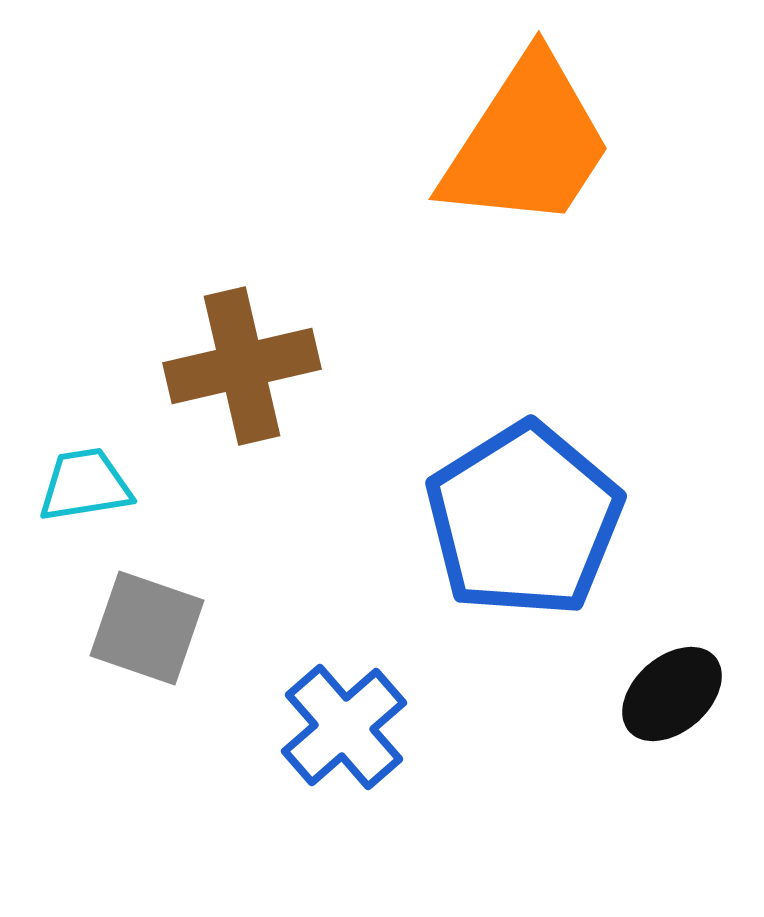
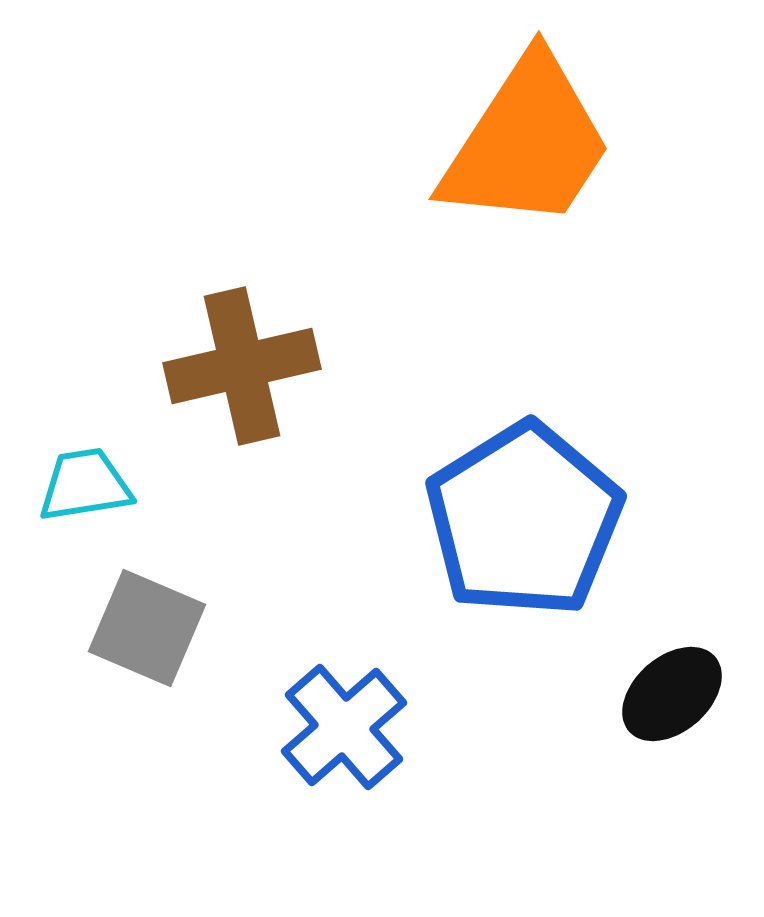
gray square: rotated 4 degrees clockwise
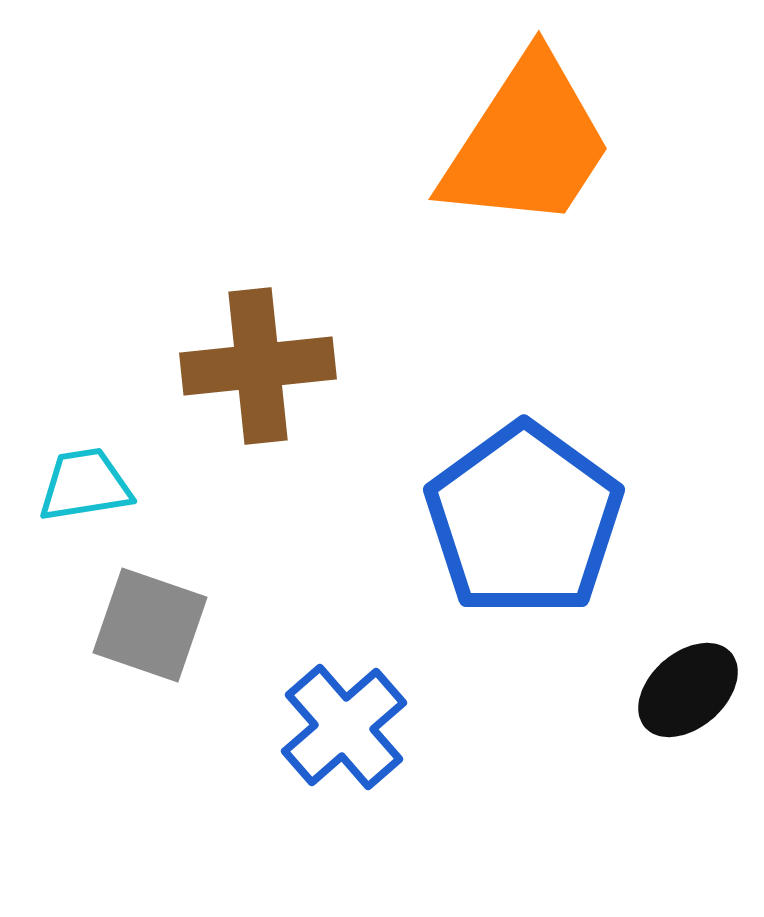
brown cross: moved 16 px right; rotated 7 degrees clockwise
blue pentagon: rotated 4 degrees counterclockwise
gray square: moved 3 px right, 3 px up; rotated 4 degrees counterclockwise
black ellipse: moved 16 px right, 4 px up
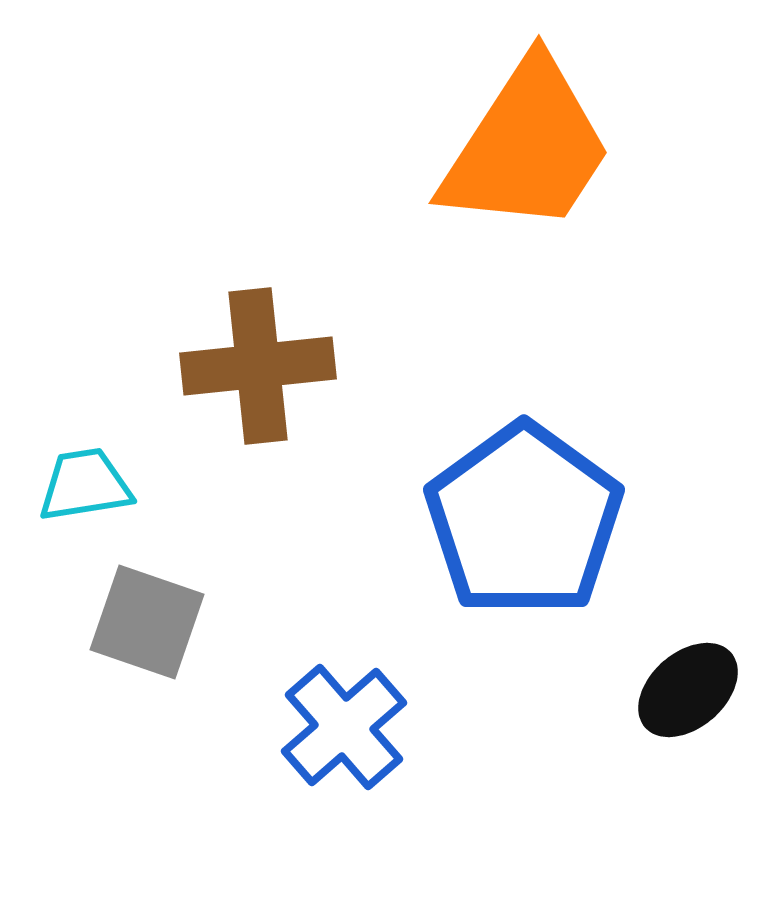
orange trapezoid: moved 4 px down
gray square: moved 3 px left, 3 px up
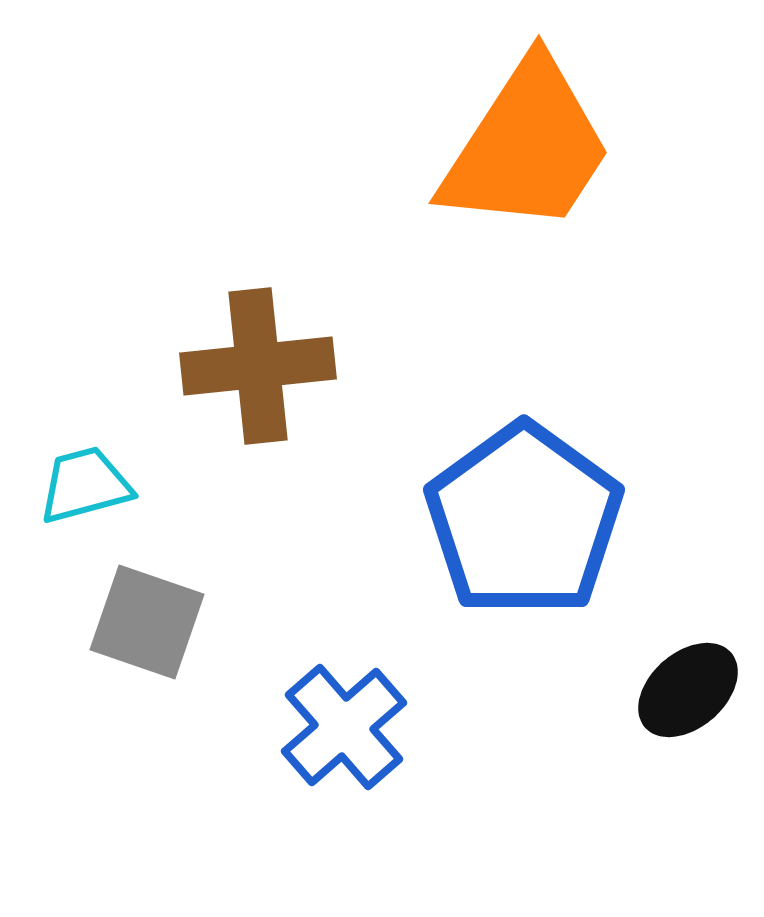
cyan trapezoid: rotated 6 degrees counterclockwise
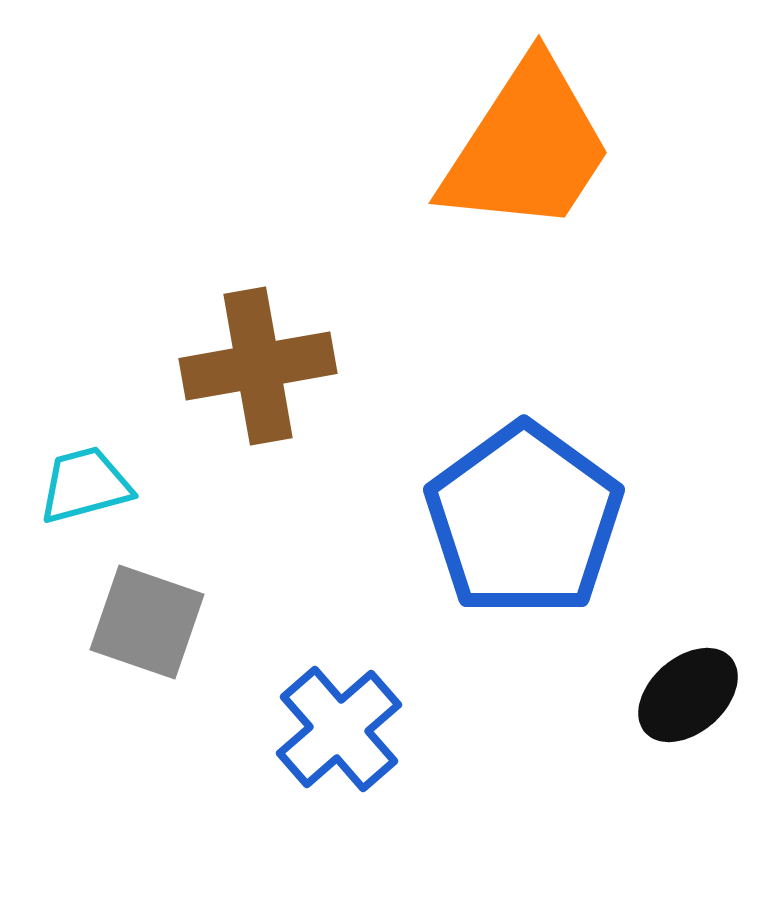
brown cross: rotated 4 degrees counterclockwise
black ellipse: moved 5 px down
blue cross: moved 5 px left, 2 px down
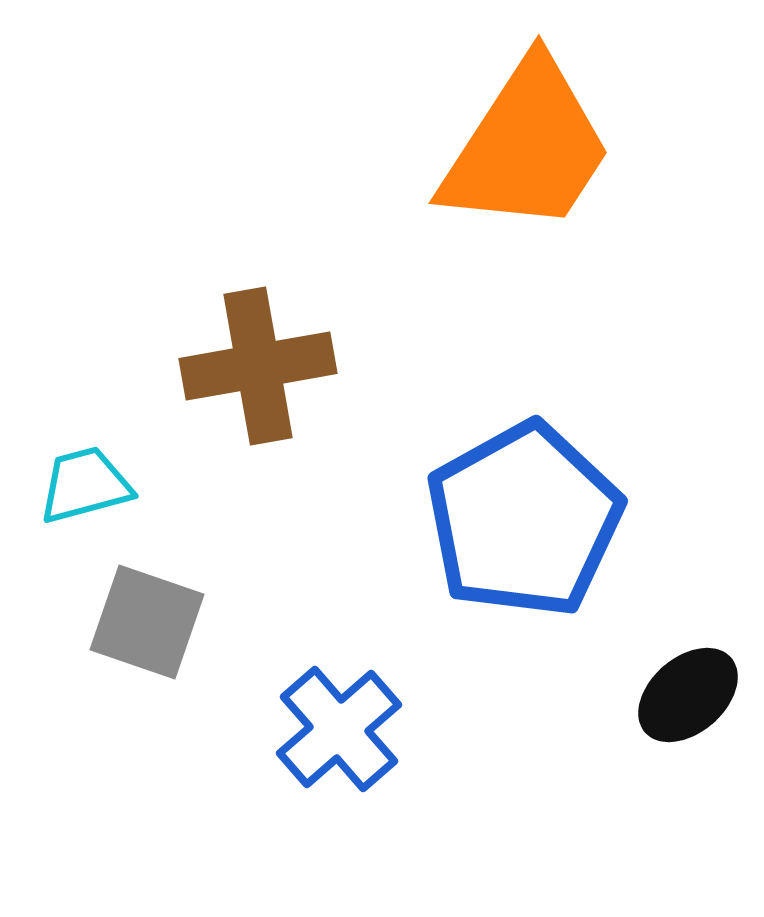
blue pentagon: rotated 7 degrees clockwise
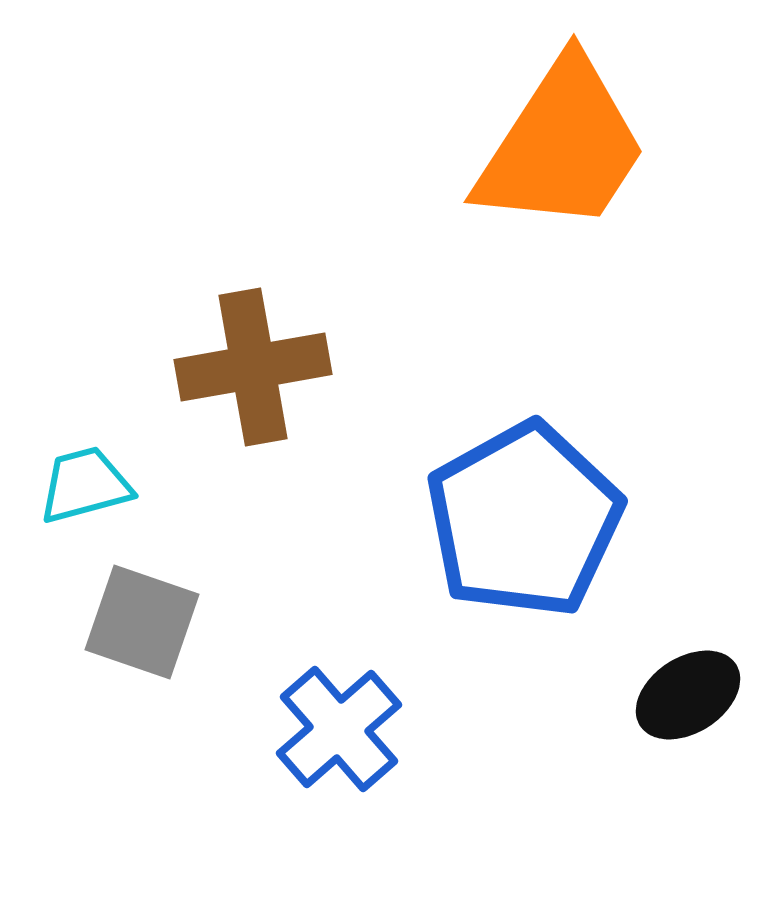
orange trapezoid: moved 35 px right, 1 px up
brown cross: moved 5 px left, 1 px down
gray square: moved 5 px left
black ellipse: rotated 8 degrees clockwise
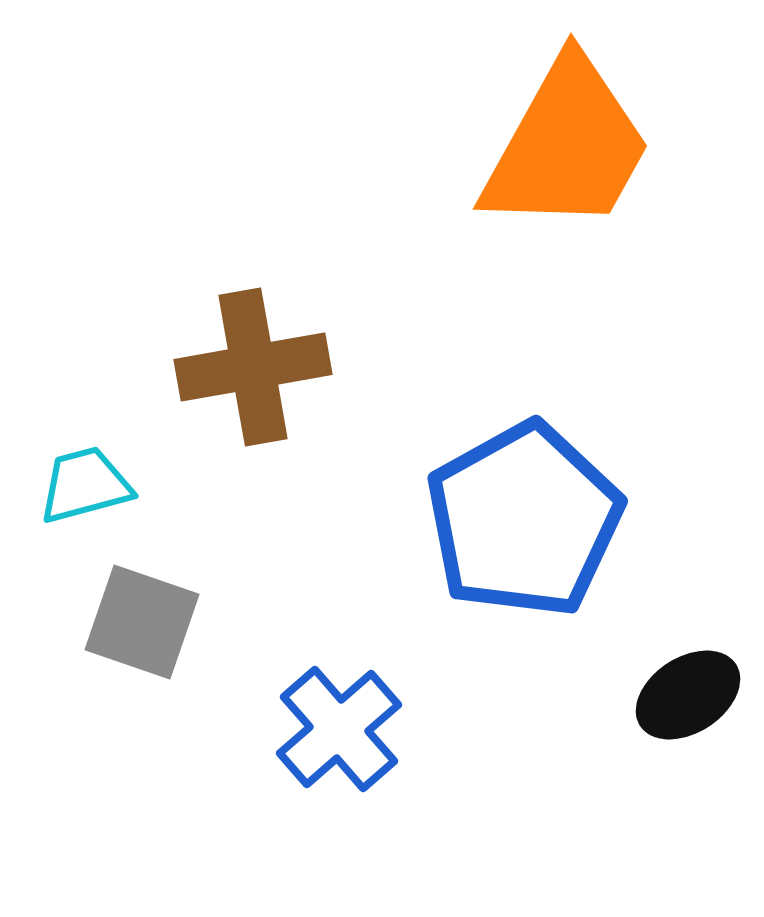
orange trapezoid: moved 5 px right; rotated 4 degrees counterclockwise
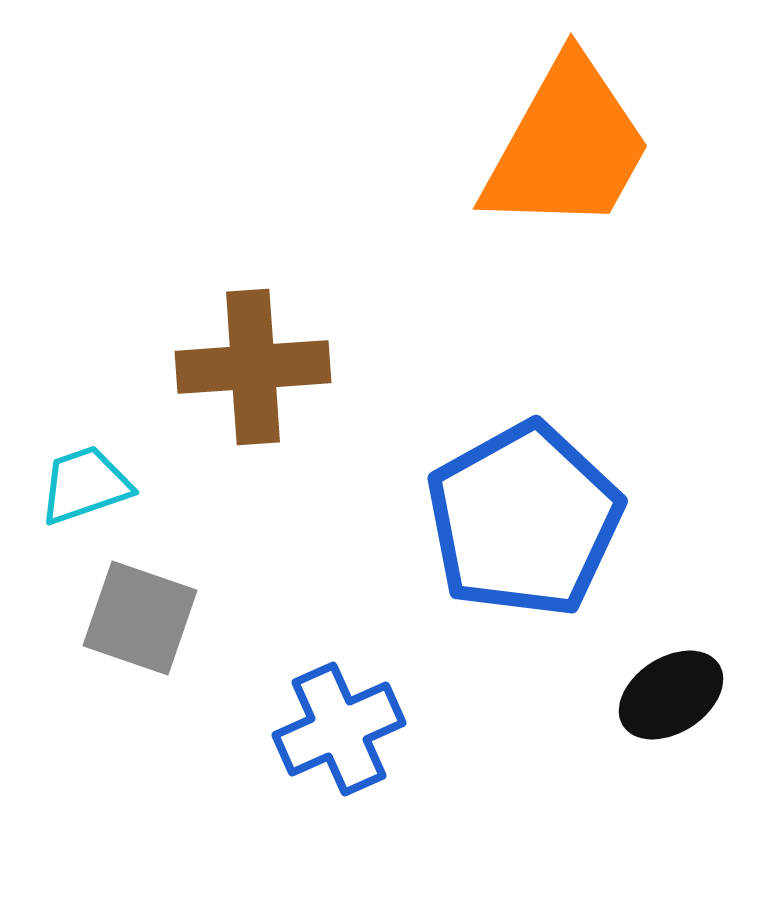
brown cross: rotated 6 degrees clockwise
cyan trapezoid: rotated 4 degrees counterclockwise
gray square: moved 2 px left, 4 px up
black ellipse: moved 17 px left
blue cross: rotated 17 degrees clockwise
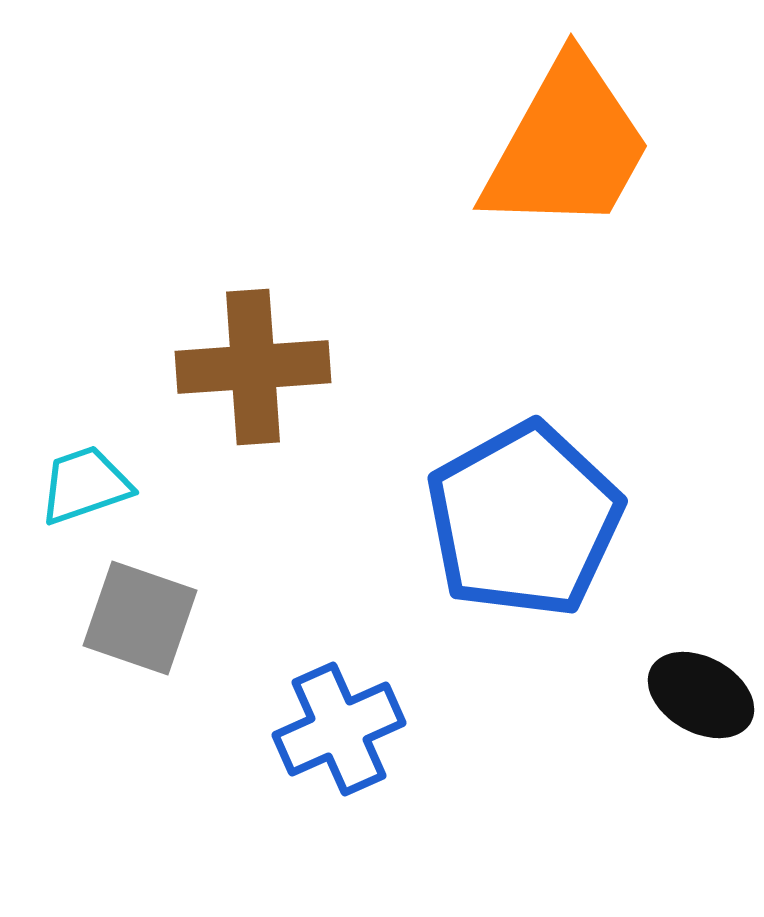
black ellipse: moved 30 px right; rotated 62 degrees clockwise
